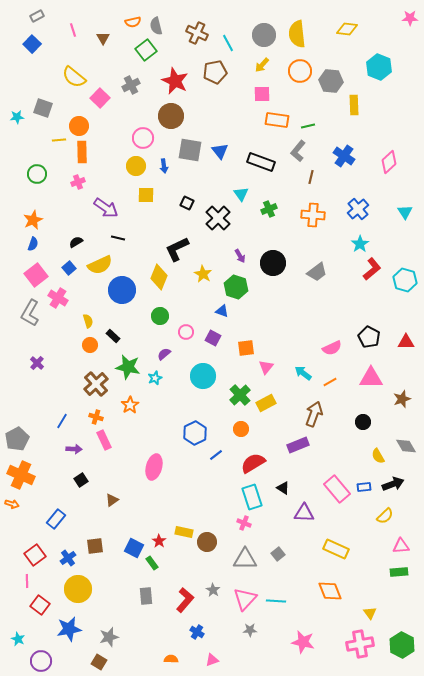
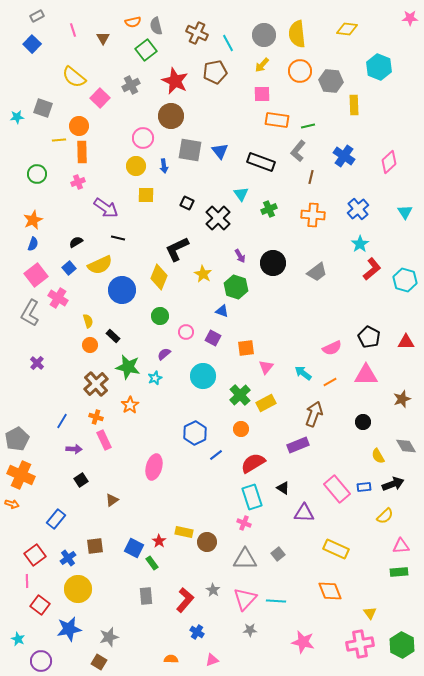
pink triangle at (371, 378): moved 5 px left, 3 px up
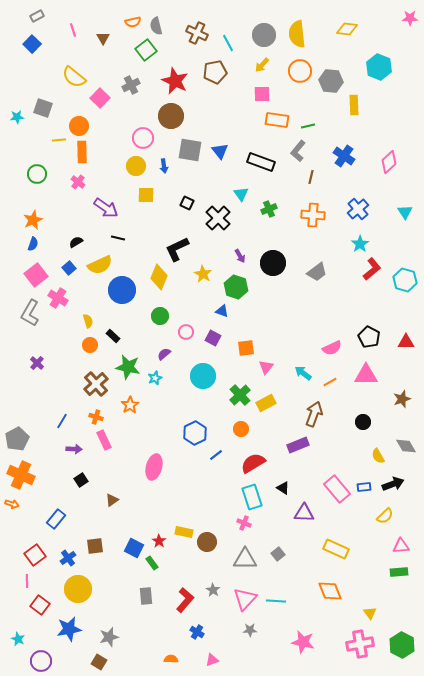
pink cross at (78, 182): rotated 32 degrees counterclockwise
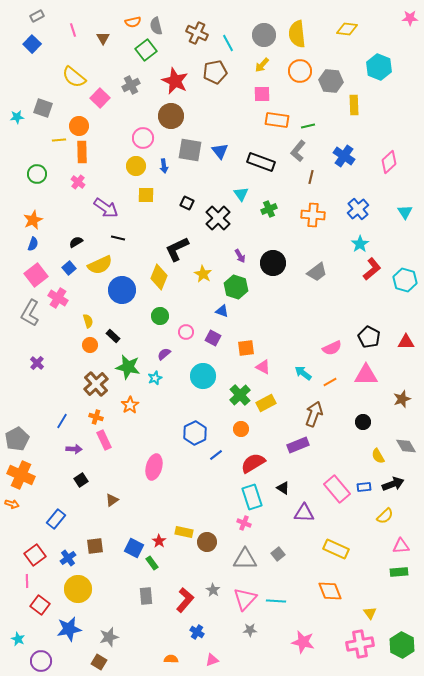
pink triangle at (266, 367): moved 3 px left; rotated 42 degrees counterclockwise
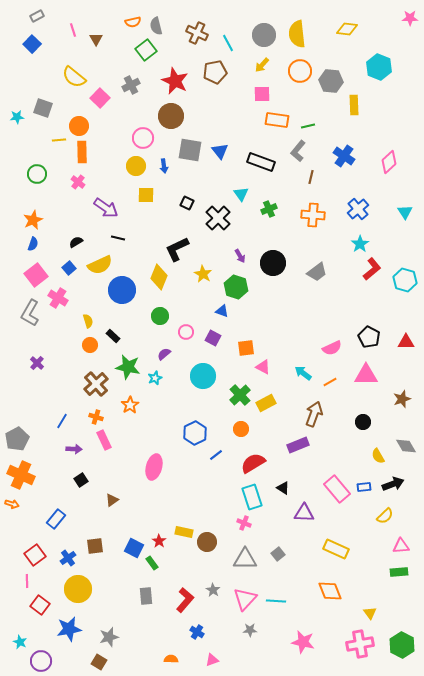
brown triangle at (103, 38): moved 7 px left, 1 px down
cyan star at (18, 639): moved 2 px right, 3 px down
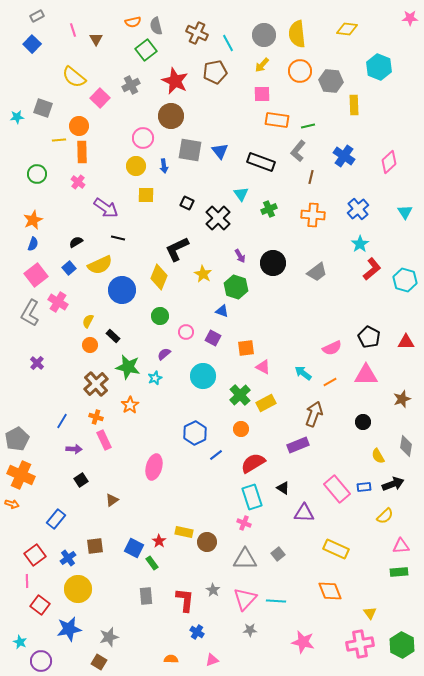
pink cross at (58, 298): moved 4 px down
yellow semicircle at (88, 321): rotated 136 degrees counterclockwise
gray diamond at (406, 446): rotated 40 degrees clockwise
red L-shape at (185, 600): rotated 35 degrees counterclockwise
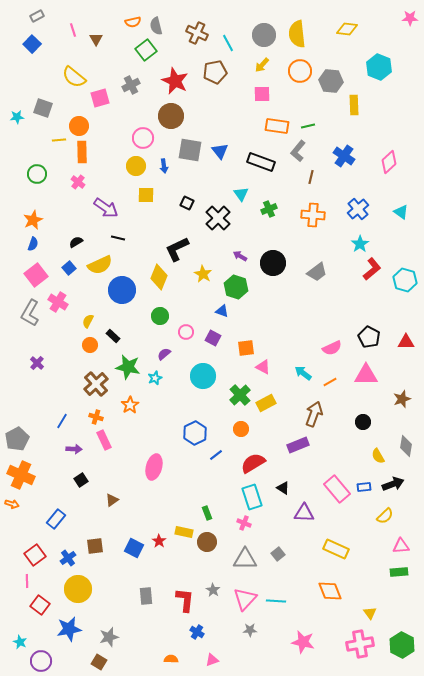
pink square at (100, 98): rotated 30 degrees clockwise
orange rectangle at (277, 120): moved 6 px down
cyan triangle at (405, 212): moved 4 px left; rotated 21 degrees counterclockwise
purple arrow at (240, 256): rotated 152 degrees clockwise
green rectangle at (152, 563): moved 55 px right, 50 px up; rotated 16 degrees clockwise
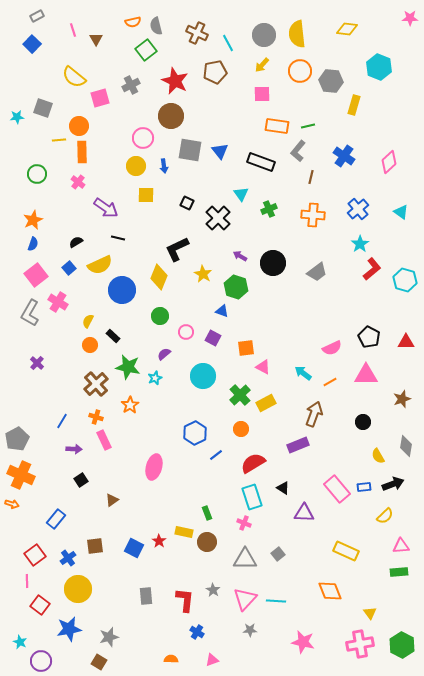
yellow rectangle at (354, 105): rotated 18 degrees clockwise
yellow rectangle at (336, 549): moved 10 px right, 2 px down
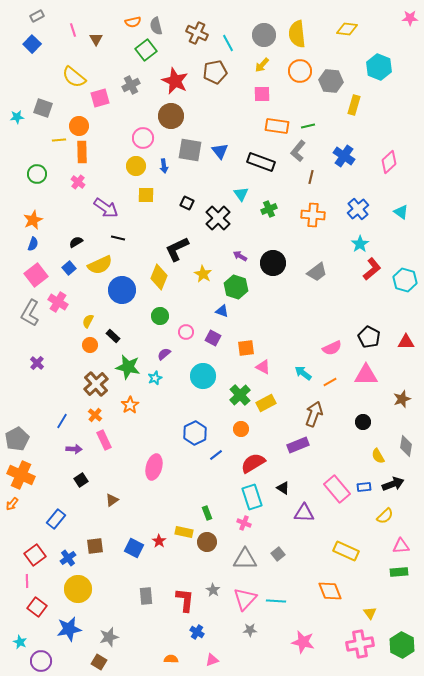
orange cross at (96, 417): moved 1 px left, 2 px up; rotated 24 degrees clockwise
orange arrow at (12, 504): rotated 112 degrees clockwise
red square at (40, 605): moved 3 px left, 2 px down
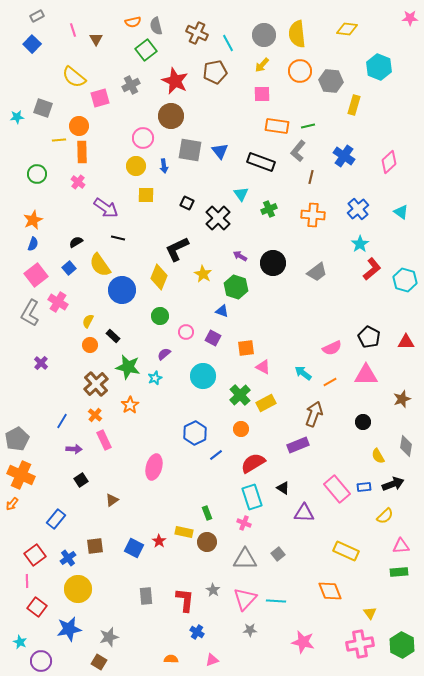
yellow semicircle at (100, 265): rotated 80 degrees clockwise
purple cross at (37, 363): moved 4 px right
